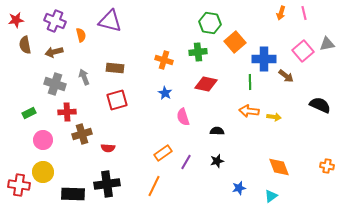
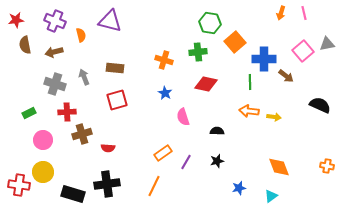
black rectangle at (73, 194): rotated 15 degrees clockwise
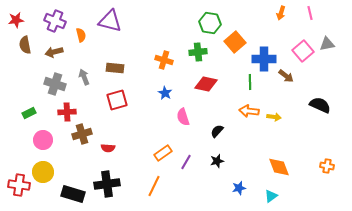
pink line at (304, 13): moved 6 px right
black semicircle at (217, 131): rotated 48 degrees counterclockwise
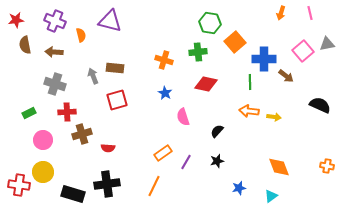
brown arrow at (54, 52): rotated 18 degrees clockwise
gray arrow at (84, 77): moved 9 px right, 1 px up
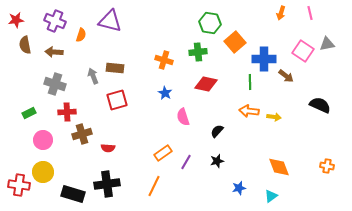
orange semicircle at (81, 35): rotated 32 degrees clockwise
pink square at (303, 51): rotated 15 degrees counterclockwise
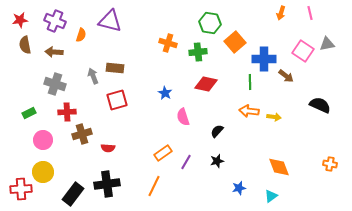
red star at (16, 20): moved 4 px right
orange cross at (164, 60): moved 4 px right, 17 px up
orange cross at (327, 166): moved 3 px right, 2 px up
red cross at (19, 185): moved 2 px right, 4 px down; rotated 10 degrees counterclockwise
black rectangle at (73, 194): rotated 70 degrees counterclockwise
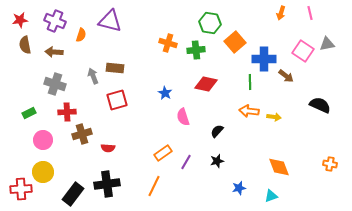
green cross at (198, 52): moved 2 px left, 2 px up
cyan triangle at (271, 196): rotated 16 degrees clockwise
